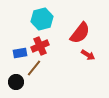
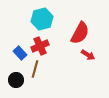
red semicircle: rotated 10 degrees counterclockwise
blue rectangle: rotated 56 degrees clockwise
brown line: moved 1 px right, 1 px down; rotated 24 degrees counterclockwise
black circle: moved 2 px up
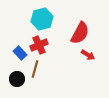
red cross: moved 1 px left, 1 px up
black circle: moved 1 px right, 1 px up
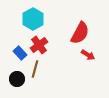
cyan hexagon: moved 9 px left; rotated 15 degrees counterclockwise
red cross: rotated 12 degrees counterclockwise
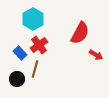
red arrow: moved 8 px right
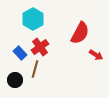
red cross: moved 1 px right, 2 px down
black circle: moved 2 px left, 1 px down
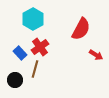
red semicircle: moved 1 px right, 4 px up
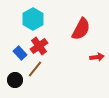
red cross: moved 1 px left, 1 px up
red arrow: moved 1 px right, 2 px down; rotated 40 degrees counterclockwise
brown line: rotated 24 degrees clockwise
